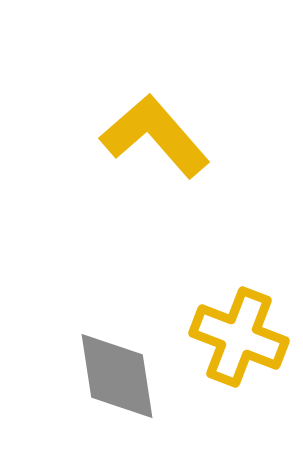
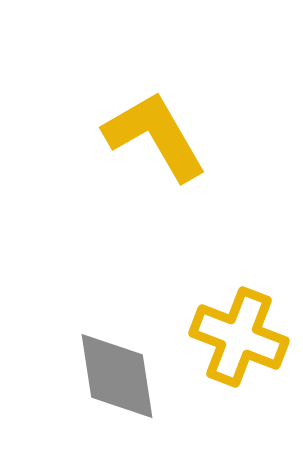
yellow L-shape: rotated 11 degrees clockwise
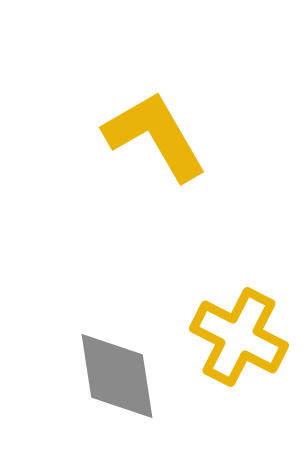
yellow cross: rotated 6 degrees clockwise
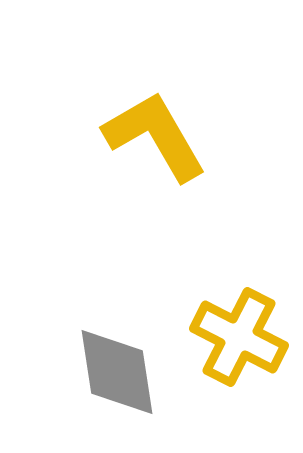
gray diamond: moved 4 px up
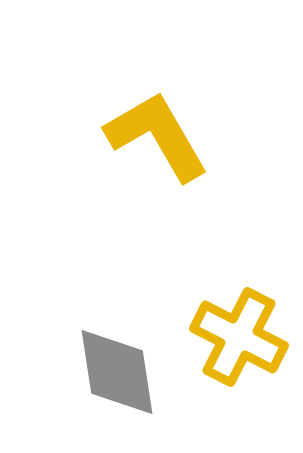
yellow L-shape: moved 2 px right
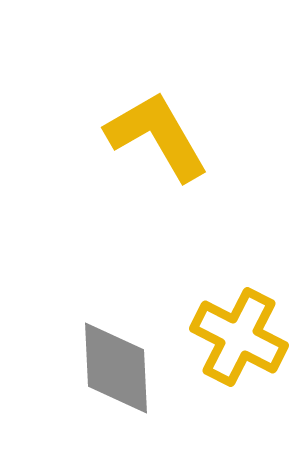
gray diamond: moved 1 px left, 4 px up; rotated 6 degrees clockwise
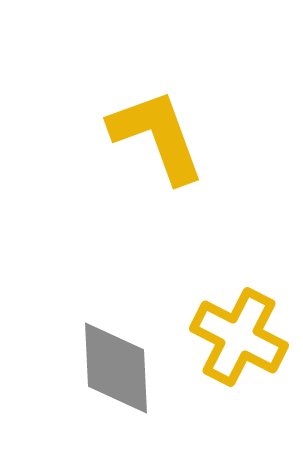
yellow L-shape: rotated 10 degrees clockwise
